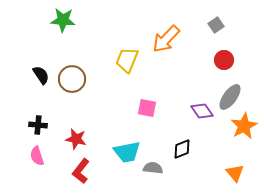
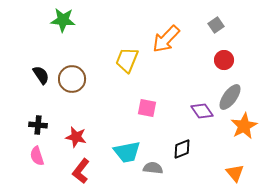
red star: moved 2 px up
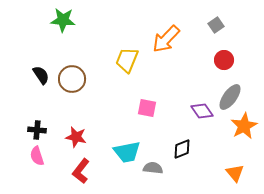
black cross: moved 1 px left, 5 px down
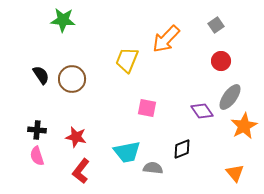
red circle: moved 3 px left, 1 px down
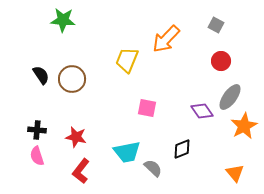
gray square: rotated 28 degrees counterclockwise
gray semicircle: rotated 36 degrees clockwise
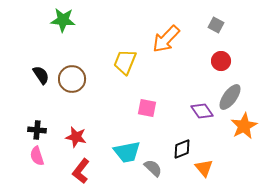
yellow trapezoid: moved 2 px left, 2 px down
orange triangle: moved 31 px left, 5 px up
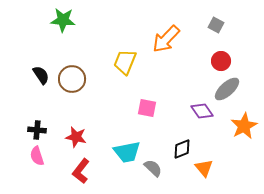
gray ellipse: moved 3 px left, 8 px up; rotated 12 degrees clockwise
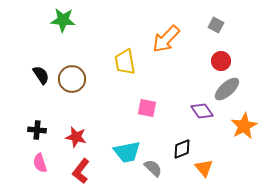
yellow trapezoid: rotated 32 degrees counterclockwise
pink semicircle: moved 3 px right, 7 px down
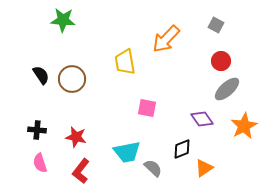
purple diamond: moved 8 px down
orange triangle: rotated 36 degrees clockwise
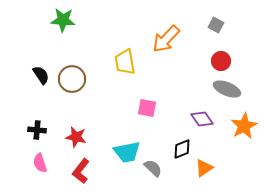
gray ellipse: rotated 64 degrees clockwise
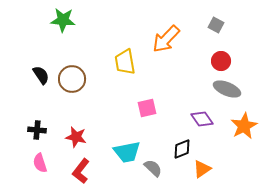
pink square: rotated 24 degrees counterclockwise
orange triangle: moved 2 px left, 1 px down
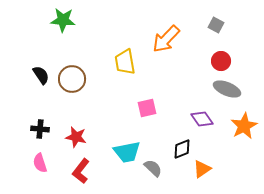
black cross: moved 3 px right, 1 px up
